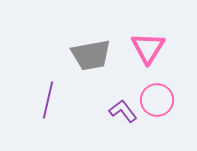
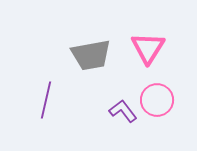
purple line: moved 2 px left
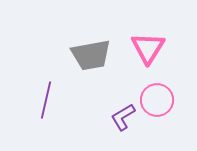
purple L-shape: moved 6 px down; rotated 84 degrees counterclockwise
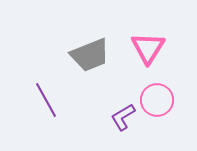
gray trapezoid: moved 1 px left; rotated 12 degrees counterclockwise
purple line: rotated 42 degrees counterclockwise
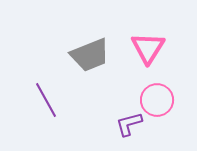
purple L-shape: moved 6 px right, 7 px down; rotated 16 degrees clockwise
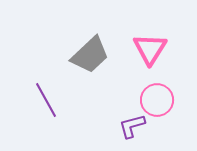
pink triangle: moved 2 px right, 1 px down
gray trapezoid: rotated 21 degrees counterclockwise
purple L-shape: moved 3 px right, 2 px down
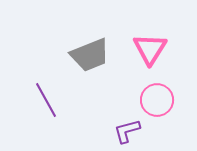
gray trapezoid: rotated 21 degrees clockwise
purple L-shape: moved 5 px left, 5 px down
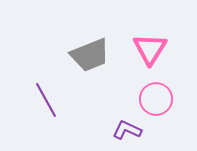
pink circle: moved 1 px left, 1 px up
purple L-shape: moved 1 px up; rotated 40 degrees clockwise
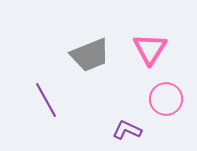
pink circle: moved 10 px right
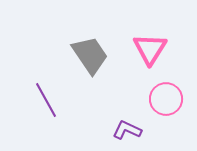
gray trapezoid: rotated 102 degrees counterclockwise
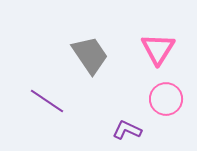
pink triangle: moved 8 px right
purple line: moved 1 px right, 1 px down; rotated 27 degrees counterclockwise
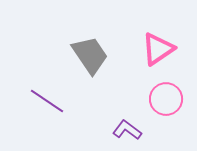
pink triangle: rotated 24 degrees clockwise
purple L-shape: rotated 12 degrees clockwise
